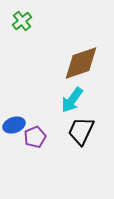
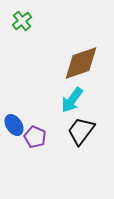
blue ellipse: rotated 75 degrees clockwise
black trapezoid: rotated 12 degrees clockwise
purple pentagon: rotated 25 degrees counterclockwise
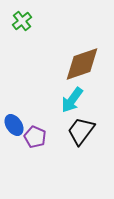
brown diamond: moved 1 px right, 1 px down
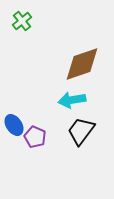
cyan arrow: rotated 44 degrees clockwise
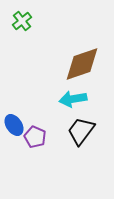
cyan arrow: moved 1 px right, 1 px up
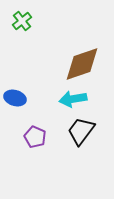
blue ellipse: moved 1 px right, 27 px up; rotated 40 degrees counterclockwise
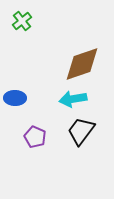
blue ellipse: rotated 15 degrees counterclockwise
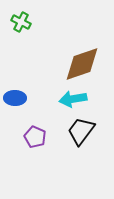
green cross: moved 1 px left, 1 px down; rotated 24 degrees counterclockwise
